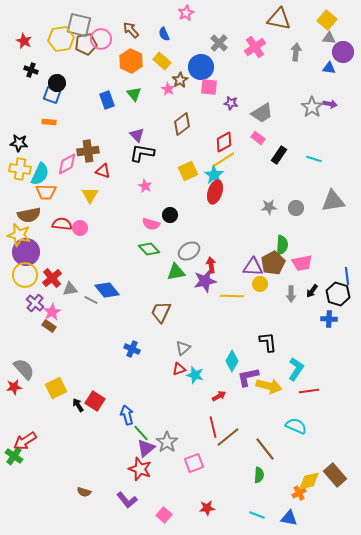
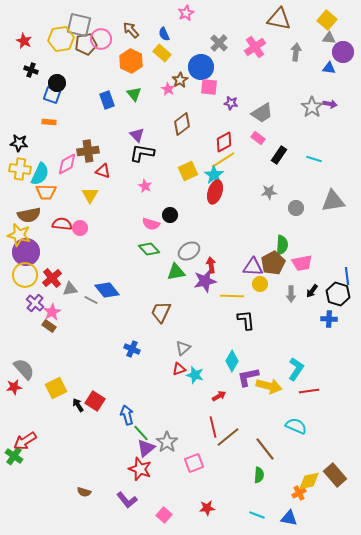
yellow rectangle at (162, 61): moved 8 px up
gray star at (269, 207): moved 15 px up
black L-shape at (268, 342): moved 22 px left, 22 px up
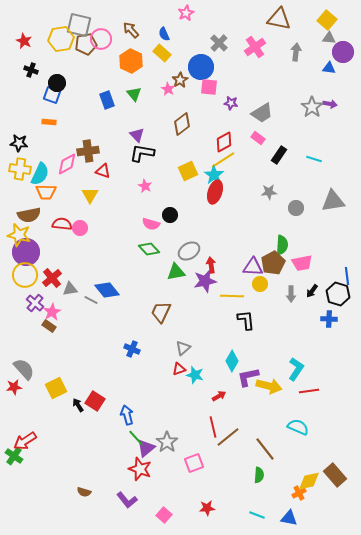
cyan semicircle at (296, 426): moved 2 px right, 1 px down
green line at (141, 433): moved 5 px left, 5 px down
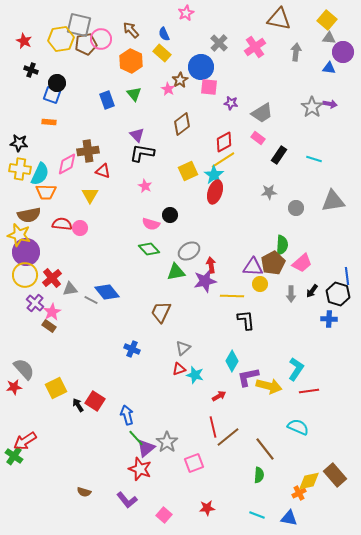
pink trapezoid at (302, 263): rotated 30 degrees counterclockwise
blue diamond at (107, 290): moved 2 px down
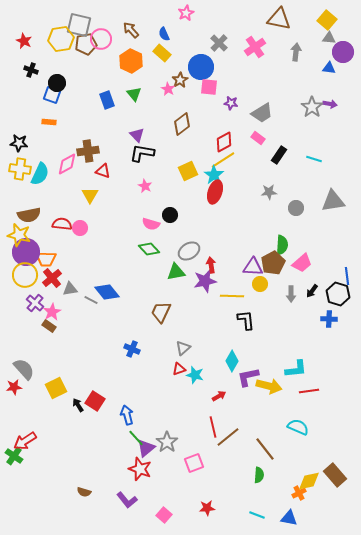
orange trapezoid at (46, 192): moved 67 px down
cyan L-shape at (296, 369): rotated 50 degrees clockwise
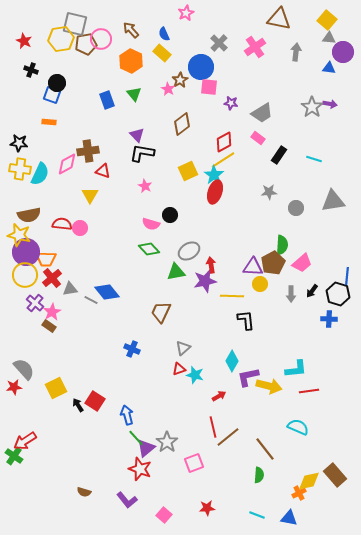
gray square at (79, 25): moved 4 px left, 1 px up
blue line at (347, 276): rotated 12 degrees clockwise
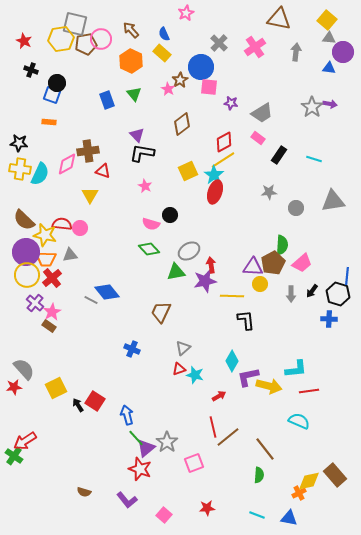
brown semicircle at (29, 215): moved 5 px left, 5 px down; rotated 55 degrees clockwise
yellow star at (19, 235): moved 26 px right
yellow circle at (25, 275): moved 2 px right
gray triangle at (70, 289): moved 34 px up
cyan semicircle at (298, 427): moved 1 px right, 6 px up
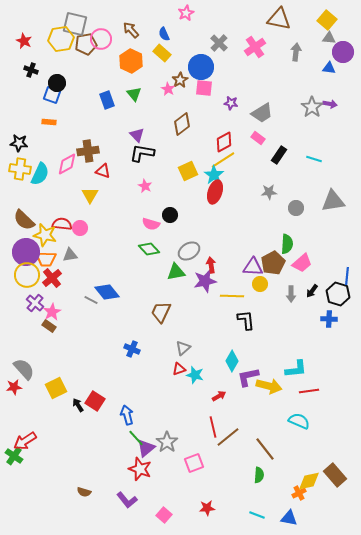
pink square at (209, 87): moved 5 px left, 1 px down
green semicircle at (282, 245): moved 5 px right, 1 px up
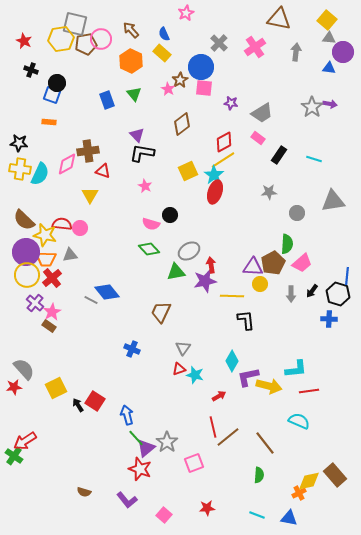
gray circle at (296, 208): moved 1 px right, 5 px down
gray triangle at (183, 348): rotated 14 degrees counterclockwise
brown line at (265, 449): moved 6 px up
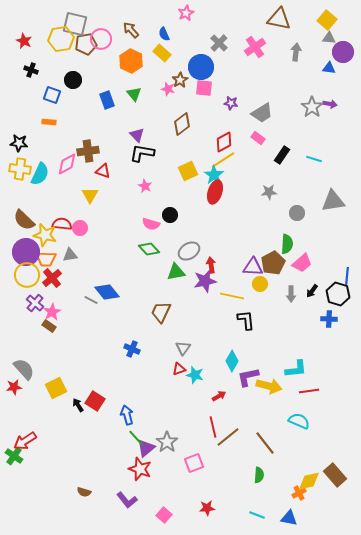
black circle at (57, 83): moved 16 px right, 3 px up
pink star at (168, 89): rotated 16 degrees counterclockwise
black rectangle at (279, 155): moved 3 px right
yellow line at (232, 296): rotated 10 degrees clockwise
